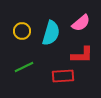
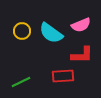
pink semicircle: moved 2 px down; rotated 18 degrees clockwise
cyan semicircle: rotated 110 degrees clockwise
green line: moved 3 px left, 15 px down
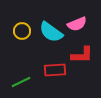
pink semicircle: moved 4 px left, 1 px up
cyan semicircle: moved 1 px up
red rectangle: moved 8 px left, 6 px up
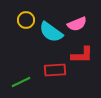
yellow circle: moved 4 px right, 11 px up
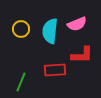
yellow circle: moved 5 px left, 9 px down
cyan semicircle: moved 1 px left, 1 px up; rotated 60 degrees clockwise
green line: rotated 42 degrees counterclockwise
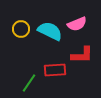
cyan semicircle: rotated 110 degrees clockwise
green line: moved 8 px right, 1 px down; rotated 12 degrees clockwise
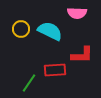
pink semicircle: moved 11 px up; rotated 24 degrees clockwise
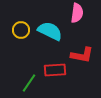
pink semicircle: rotated 84 degrees counterclockwise
yellow circle: moved 1 px down
red L-shape: rotated 10 degrees clockwise
